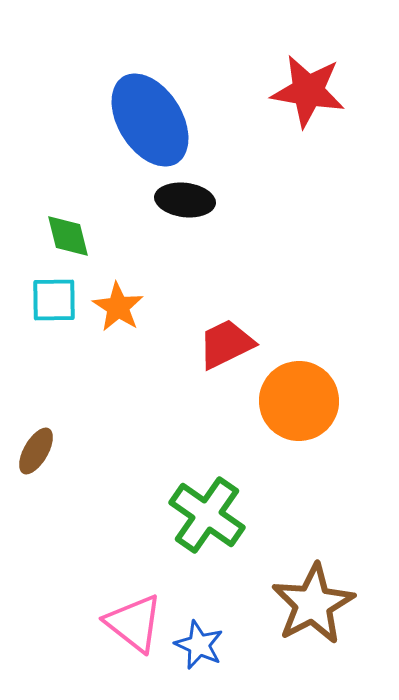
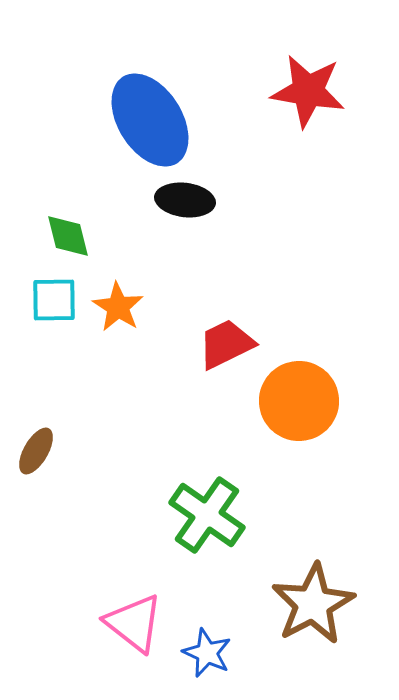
blue star: moved 8 px right, 8 px down
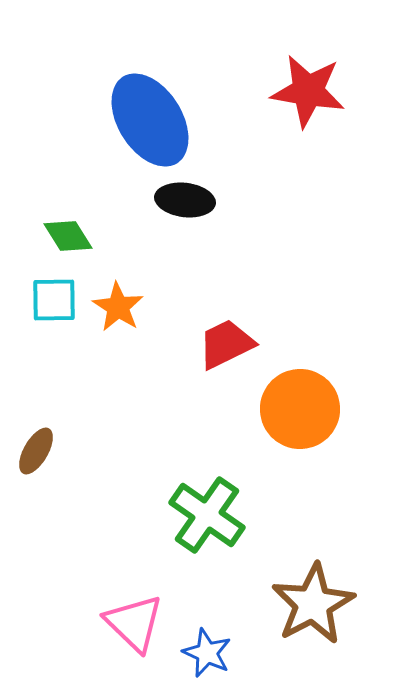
green diamond: rotated 18 degrees counterclockwise
orange circle: moved 1 px right, 8 px down
pink triangle: rotated 6 degrees clockwise
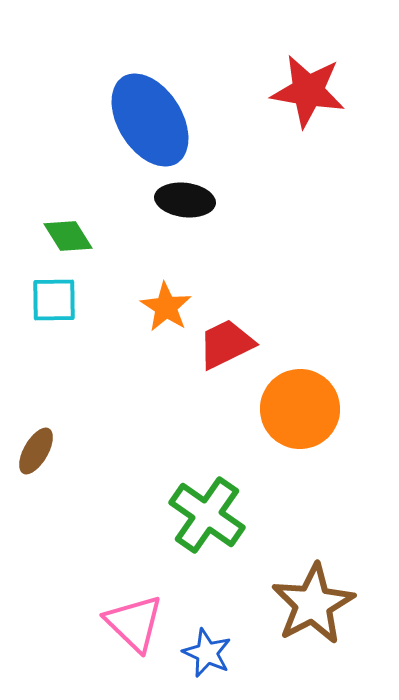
orange star: moved 48 px right
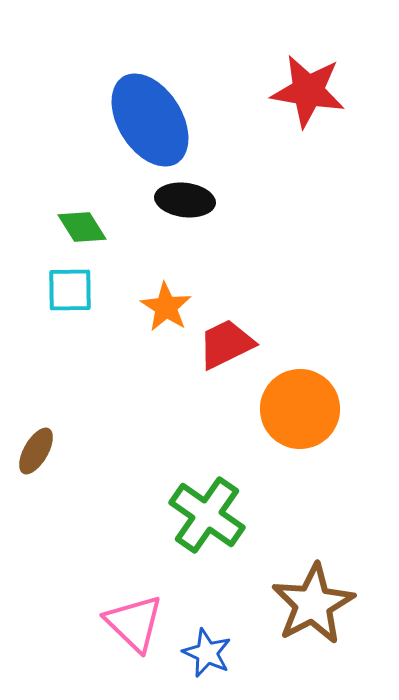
green diamond: moved 14 px right, 9 px up
cyan square: moved 16 px right, 10 px up
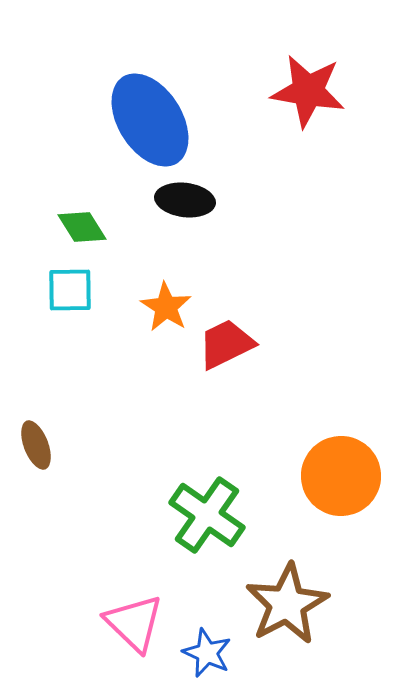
orange circle: moved 41 px right, 67 px down
brown ellipse: moved 6 px up; rotated 51 degrees counterclockwise
brown star: moved 26 px left
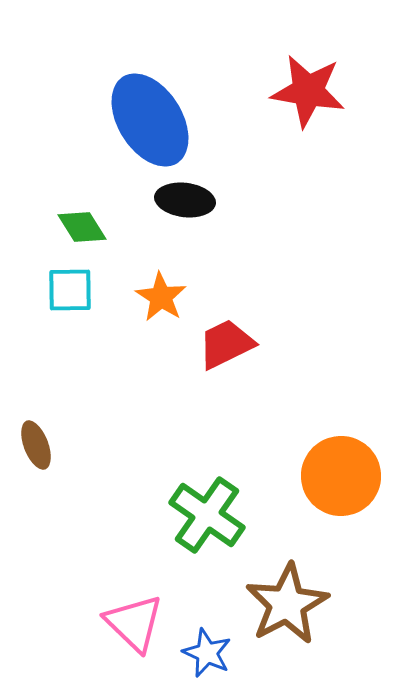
orange star: moved 5 px left, 10 px up
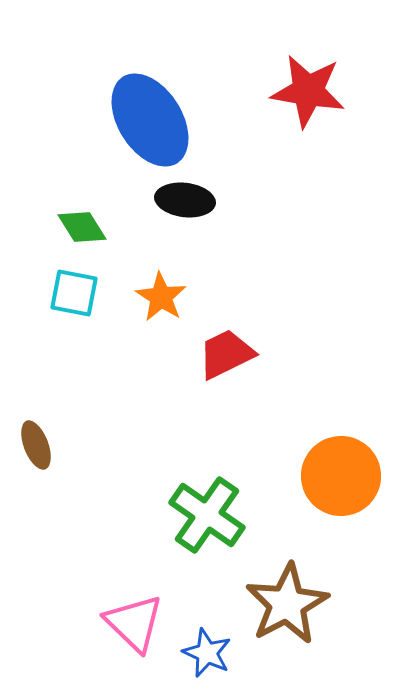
cyan square: moved 4 px right, 3 px down; rotated 12 degrees clockwise
red trapezoid: moved 10 px down
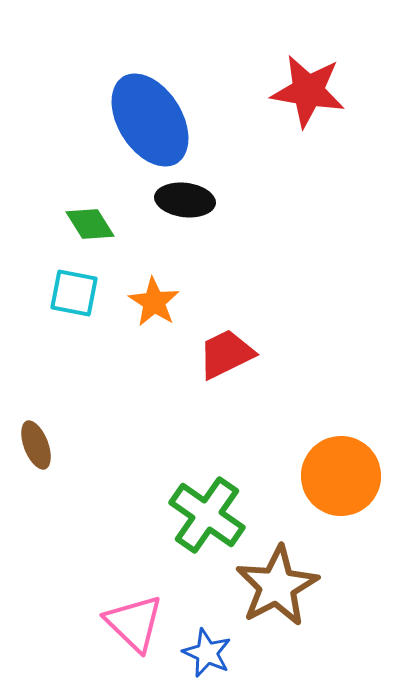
green diamond: moved 8 px right, 3 px up
orange star: moved 7 px left, 5 px down
brown star: moved 10 px left, 18 px up
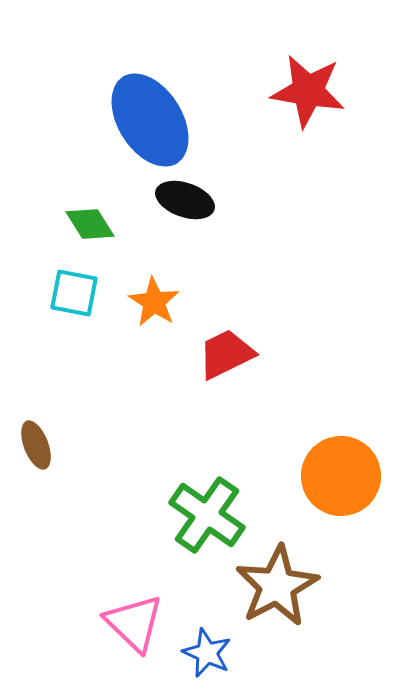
black ellipse: rotated 12 degrees clockwise
